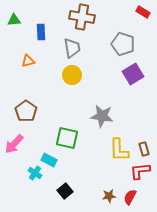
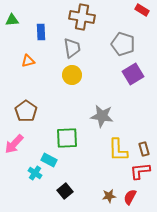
red rectangle: moved 1 px left, 2 px up
green triangle: moved 2 px left
green square: rotated 15 degrees counterclockwise
yellow L-shape: moved 1 px left
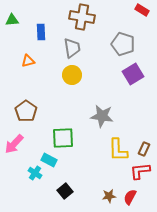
green square: moved 4 px left
brown rectangle: rotated 40 degrees clockwise
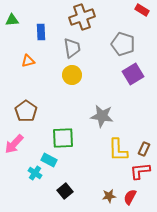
brown cross: rotated 30 degrees counterclockwise
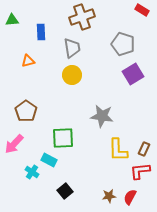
cyan cross: moved 3 px left, 1 px up
